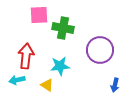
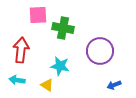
pink square: moved 1 px left
purple circle: moved 1 px down
red arrow: moved 5 px left, 6 px up
cyan star: rotated 18 degrees clockwise
cyan arrow: rotated 21 degrees clockwise
blue arrow: moved 1 px left; rotated 56 degrees clockwise
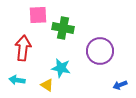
red arrow: moved 2 px right, 2 px up
cyan star: moved 1 px right, 2 px down
blue arrow: moved 6 px right
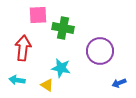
blue arrow: moved 1 px left, 2 px up
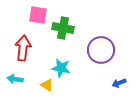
pink square: rotated 12 degrees clockwise
purple circle: moved 1 px right, 1 px up
cyan arrow: moved 2 px left, 1 px up
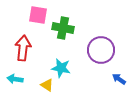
blue arrow: moved 4 px up; rotated 56 degrees clockwise
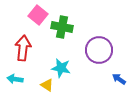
pink square: rotated 30 degrees clockwise
green cross: moved 1 px left, 1 px up
purple circle: moved 2 px left
